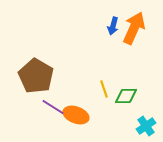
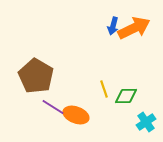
orange arrow: rotated 40 degrees clockwise
cyan cross: moved 4 px up
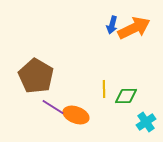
blue arrow: moved 1 px left, 1 px up
yellow line: rotated 18 degrees clockwise
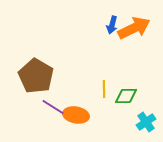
orange ellipse: rotated 10 degrees counterclockwise
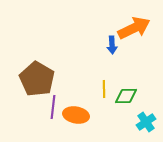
blue arrow: moved 20 px down; rotated 18 degrees counterclockwise
brown pentagon: moved 1 px right, 3 px down
purple line: rotated 65 degrees clockwise
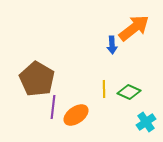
orange arrow: rotated 12 degrees counterclockwise
green diamond: moved 3 px right, 4 px up; rotated 25 degrees clockwise
orange ellipse: rotated 45 degrees counterclockwise
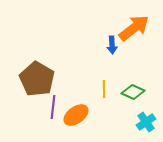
green diamond: moved 4 px right
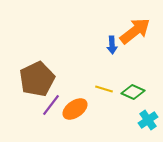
orange arrow: moved 1 px right, 3 px down
brown pentagon: rotated 16 degrees clockwise
yellow line: rotated 72 degrees counterclockwise
purple line: moved 2 px left, 2 px up; rotated 30 degrees clockwise
orange ellipse: moved 1 px left, 6 px up
cyan cross: moved 2 px right, 2 px up
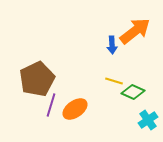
yellow line: moved 10 px right, 8 px up
purple line: rotated 20 degrees counterclockwise
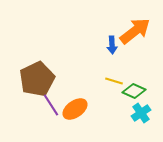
green diamond: moved 1 px right, 1 px up
purple line: rotated 50 degrees counterclockwise
cyan cross: moved 7 px left, 7 px up
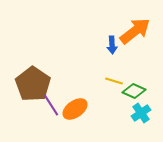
brown pentagon: moved 4 px left, 5 px down; rotated 12 degrees counterclockwise
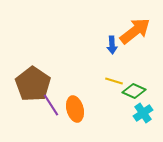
orange ellipse: rotated 70 degrees counterclockwise
cyan cross: moved 2 px right
